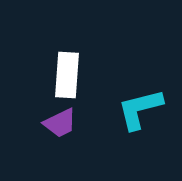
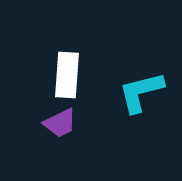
cyan L-shape: moved 1 px right, 17 px up
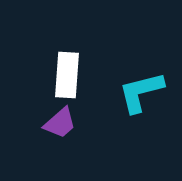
purple trapezoid: rotated 15 degrees counterclockwise
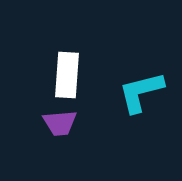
purple trapezoid: rotated 36 degrees clockwise
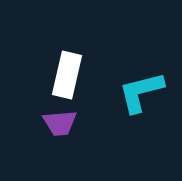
white rectangle: rotated 9 degrees clockwise
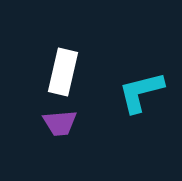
white rectangle: moved 4 px left, 3 px up
